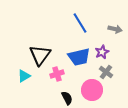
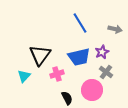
cyan triangle: rotated 16 degrees counterclockwise
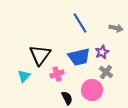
gray arrow: moved 1 px right, 1 px up
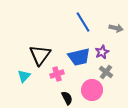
blue line: moved 3 px right, 1 px up
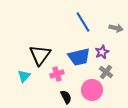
black semicircle: moved 1 px left, 1 px up
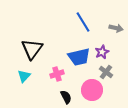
black triangle: moved 8 px left, 6 px up
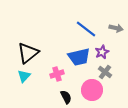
blue line: moved 3 px right, 7 px down; rotated 20 degrees counterclockwise
black triangle: moved 4 px left, 4 px down; rotated 15 degrees clockwise
gray cross: moved 1 px left
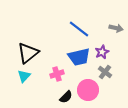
blue line: moved 7 px left
pink circle: moved 4 px left
black semicircle: rotated 72 degrees clockwise
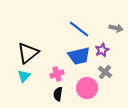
purple star: moved 2 px up
blue trapezoid: moved 1 px up
pink circle: moved 1 px left, 2 px up
black semicircle: moved 8 px left, 3 px up; rotated 144 degrees clockwise
